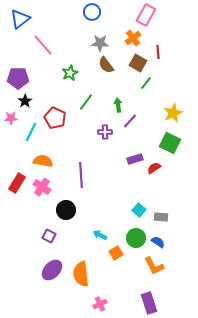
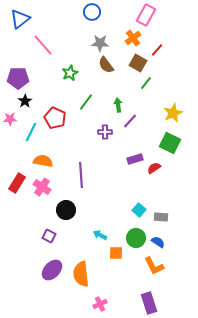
red line at (158, 52): moved 1 px left, 2 px up; rotated 48 degrees clockwise
pink star at (11, 118): moved 1 px left, 1 px down
orange square at (116, 253): rotated 32 degrees clockwise
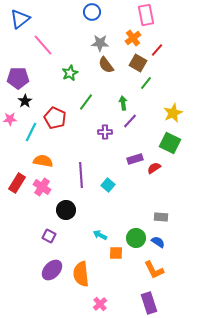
pink rectangle at (146, 15): rotated 40 degrees counterclockwise
green arrow at (118, 105): moved 5 px right, 2 px up
cyan square at (139, 210): moved 31 px left, 25 px up
orange L-shape at (154, 266): moved 4 px down
pink cross at (100, 304): rotated 16 degrees counterclockwise
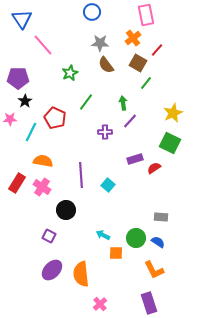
blue triangle at (20, 19): moved 2 px right; rotated 25 degrees counterclockwise
cyan arrow at (100, 235): moved 3 px right
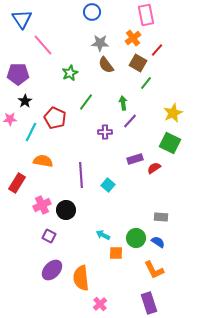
purple pentagon at (18, 78): moved 4 px up
pink cross at (42, 187): moved 18 px down; rotated 30 degrees clockwise
orange semicircle at (81, 274): moved 4 px down
